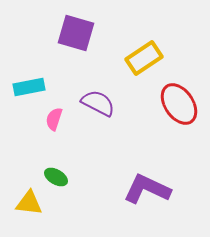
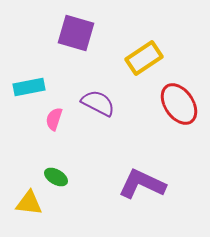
purple L-shape: moved 5 px left, 5 px up
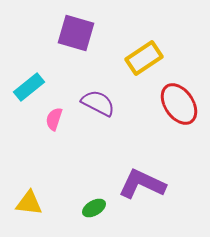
cyan rectangle: rotated 28 degrees counterclockwise
green ellipse: moved 38 px right, 31 px down; rotated 60 degrees counterclockwise
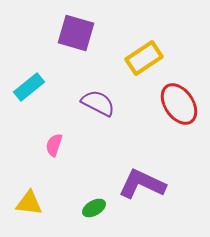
pink semicircle: moved 26 px down
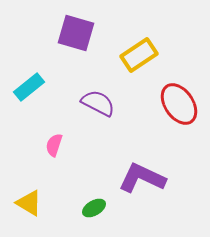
yellow rectangle: moved 5 px left, 3 px up
purple L-shape: moved 6 px up
yellow triangle: rotated 24 degrees clockwise
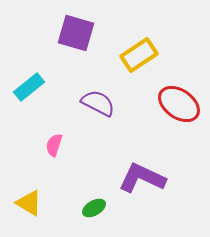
red ellipse: rotated 21 degrees counterclockwise
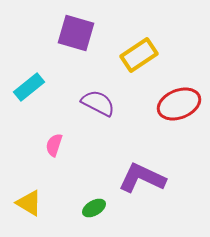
red ellipse: rotated 57 degrees counterclockwise
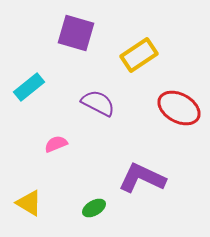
red ellipse: moved 4 px down; rotated 51 degrees clockwise
pink semicircle: moved 2 px right, 1 px up; rotated 50 degrees clockwise
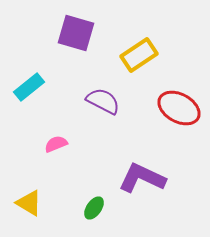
purple semicircle: moved 5 px right, 2 px up
green ellipse: rotated 25 degrees counterclockwise
